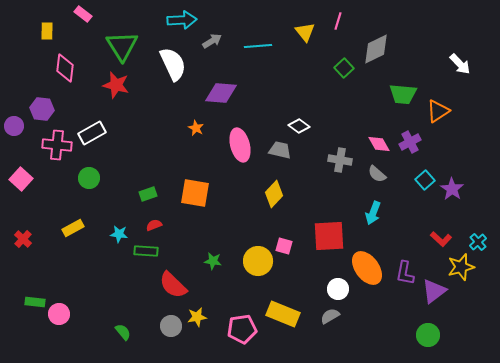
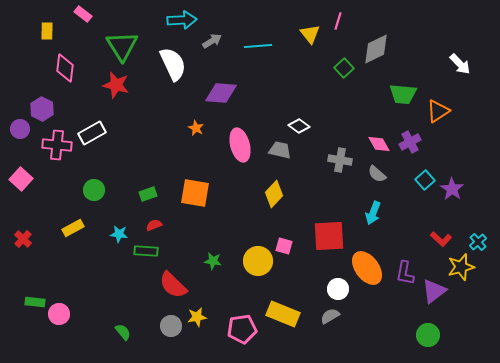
yellow triangle at (305, 32): moved 5 px right, 2 px down
purple hexagon at (42, 109): rotated 20 degrees clockwise
purple circle at (14, 126): moved 6 px right, 3 px down
green circle at (89, 178): moved 5 px right, 12 px down
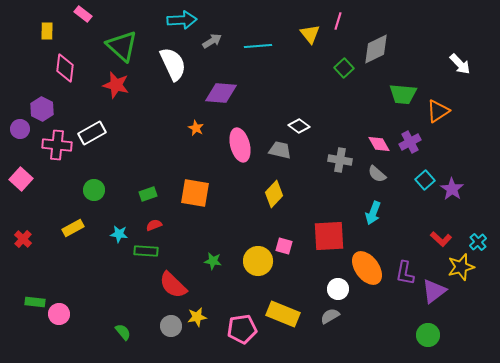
green triangle at (122, 46): rotated 16 degrees counterclockwise
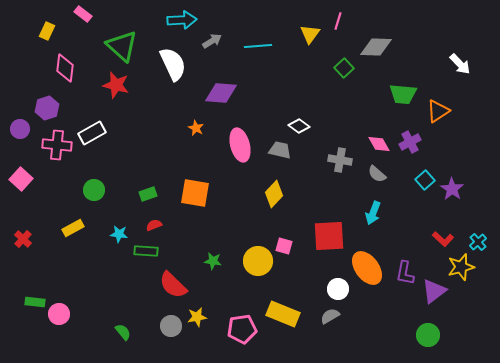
yellow rectangle at (47, 31): rotated 24 degrees clockwise
yellow triangle at (310, 34): rotated 15 degrees clockwise
gray diamond at (376, 49): moved 2 px up; rotated 28 degrees clockwise
purple hexagon at (42, 109): moved 5 px right, 1 px up; rotated 15 degrees clockwise
red L-shape at (441, 239): moved 2 px right
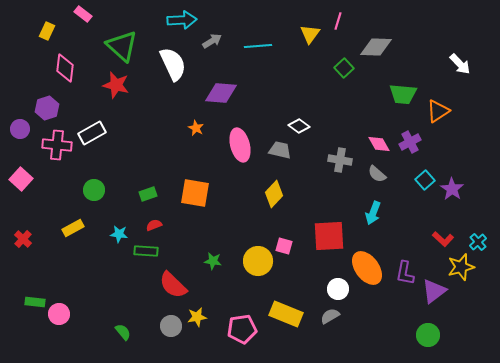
yellow rectangle at (283, 314): moved 3 px right
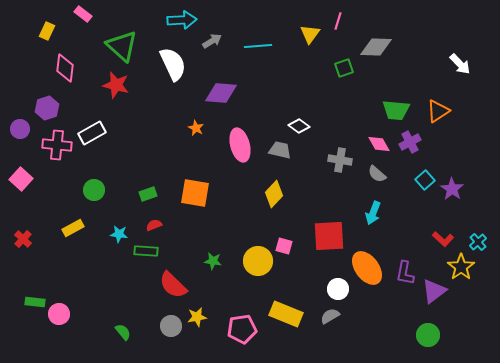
green square at (344, 68): rotated 24 degrees clockwise
green trapezoid at (403, 94): moved 7 px left, 16 px down
yellow star at (461, 267): rotated 20 degrees counterclockwise
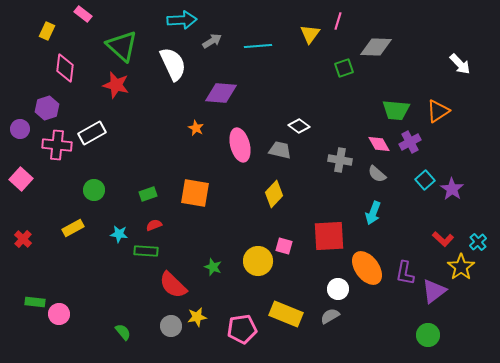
green star at (213, 261): moved 6 px down; rotated 12 degrees clockwise
